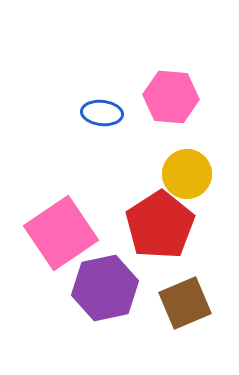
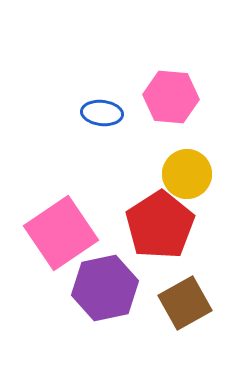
brown square: rotated 6 degrees counterclockwise
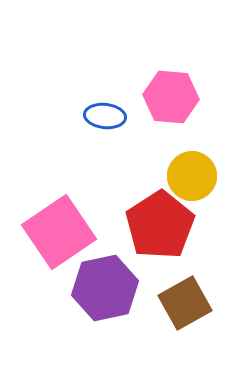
blue ellipse: moved 3 px right, 3 px down
yellow circle: moved 5 px right, 2 px down
pink square: moved 2 px left, 1 px up
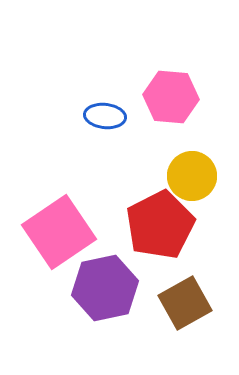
red pentagon: rotated 6 degrees clockwise
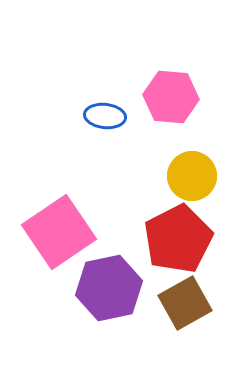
red pentagon: moved 18 px right, 14 px down
purple hexagon: moved 4 px right
